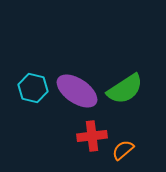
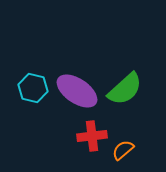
green semicircle: rotated 9 degrees counterclockwise
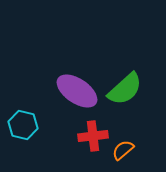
cyan hexagon: moved 10 px left, 37 px down
red cross: moved 1 px right
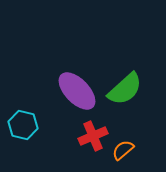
purple ellipse: rotated 12 degrees clockwise
red cross: rotated 16 degrees counterclockwise
